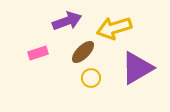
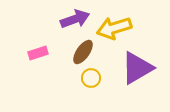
purple arrow: moved 8 px right, 2 px up
brown ellipse: rotated 10 degrees counterclockwise
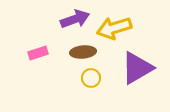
brown ellipse: rotated 50 degrees clockwise
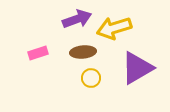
purple arrow: moved 2 px right
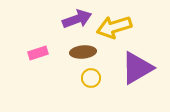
yellow arrow: moved 1 px up
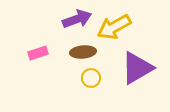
yellow arrow: rotated 12 degrees counterclockwise
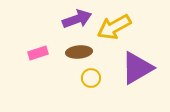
brown ellipse: moved 4 px left
